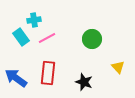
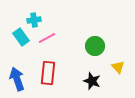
green circle: moved 3 px right, 7 px down
blue arrow: moved 1 px right, 1 px down; rotated 35 degrees clockwise
black star: moved 8 px right, 1 px up
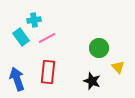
green circle: moved 4 px right, 2 px down
red rectangle: moved 1 px up
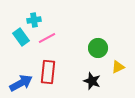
green circle: moved 1 px left
yellow triangle: rotated 48 degrees clockwise
blue arrow: moved 4 px right, 4 px down; rotated 80 degrees clockwise
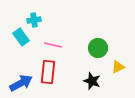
pink line: moved 6 px right, 7 px down; rotated 42 degrees clockwise
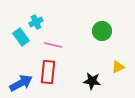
cyan cross: moved 2 px right, 2 px down; rotated 16 degrees counterclockwise
green circle: moved 4 px right, 17 px up
black star: rotated 12 degrees counterclockwise
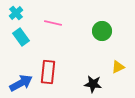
cyan cross: moved 20 px left, 9 px up; rotated 16 degrees counterclockwise
pink line: moved 22 px up
black star: moved 1 px right, 3 px down
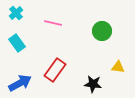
cyan rectangle: moved 4 px left, 6 px down
yellow triangle: rotated 32 degrees clockwise
red rectangle: moved 7 px right, 2 px up; rotated 30 degrees clockwise
blue arrow: moved 1 px left
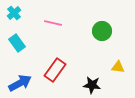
cyan cross: moved 2 px left
black star: moved 1 px left, 1 px down
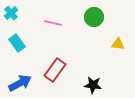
cyan cross: moved 3 px left
green circle: moved 8 px left, 14 px up
yellow triangle: moved 23 px up
black star: moved 1 px right
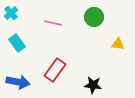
blue arrow: moved 2 px left, 1 px up; rotated 40 degrees clockwise
